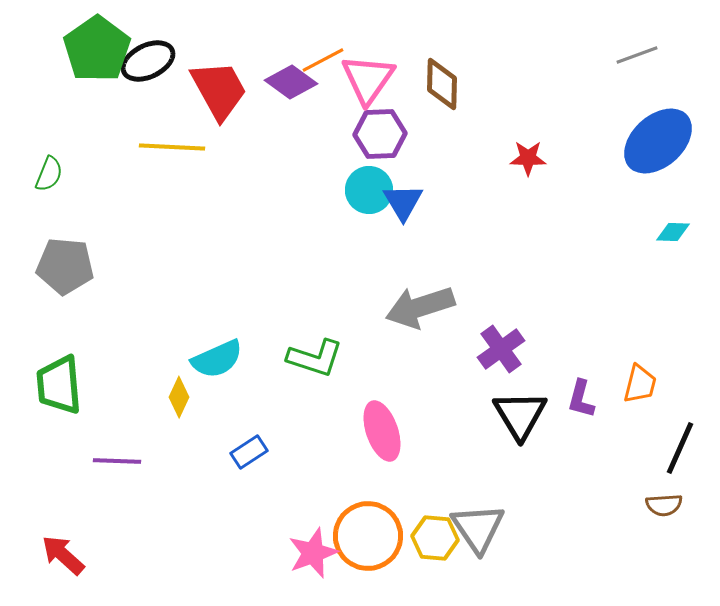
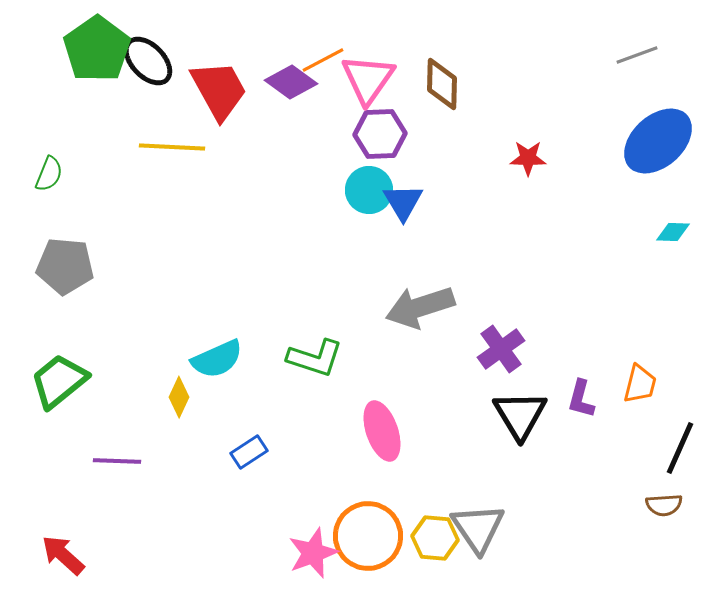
black ellipse: rotated 72 degrees clockwise
green trapezoid: moved 4 px up; rotated 56 degrees clockwise
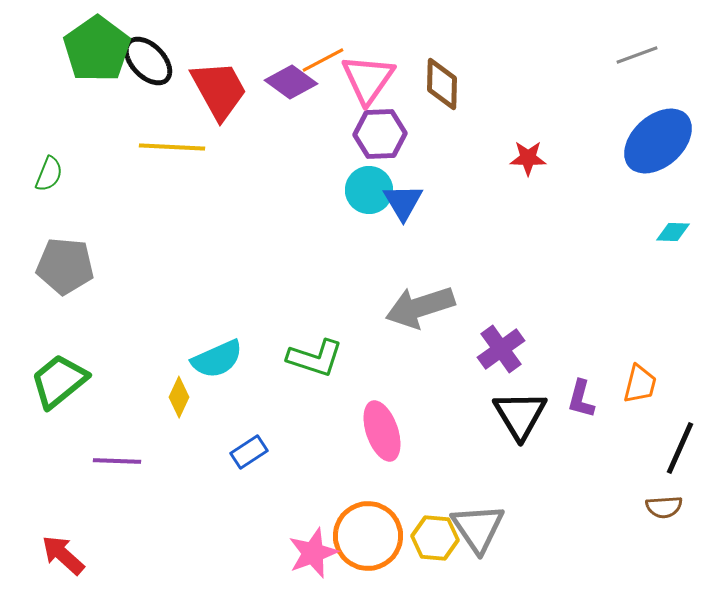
brown semicircle: moved 2 px down
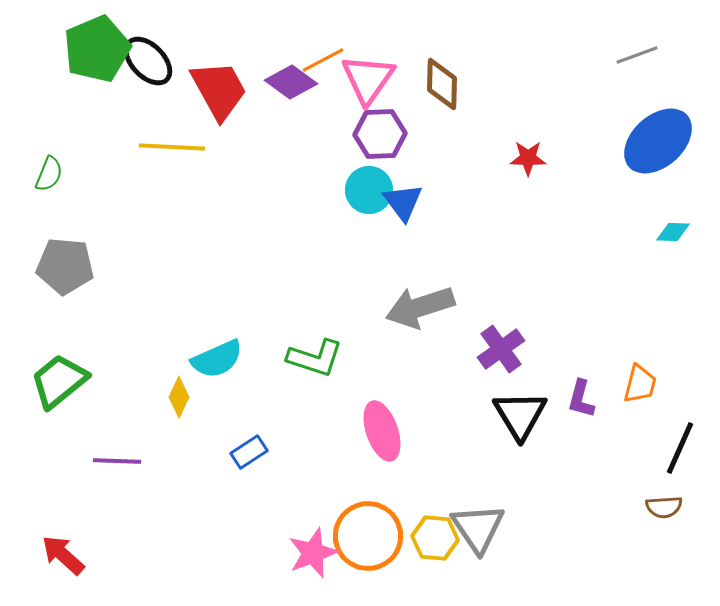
green pentagon: rotated 12 degrees clockwise
blue triangle: rotated 6 degrees counterclockwise
